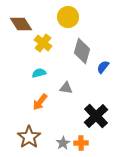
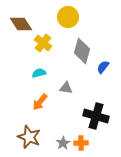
black cross: rotated 30 degrees counterclockwise
brown star: rotated 15 degrees counterclockwise
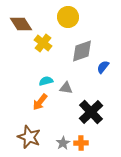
gray diamond: rotated 55 degrees clockwise
cyan semicircle: moved 7 px right, 8 px down
black cross: moved 5 px left, 4 px up; rotated 30 degrees clockwise
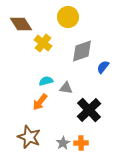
black cross: moved 2 px left, 2 px up
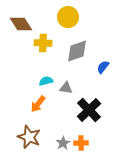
yellow cross: rotated 36 degrees counterclockwise
gray diamond: moved 5 px left
orange arrow: moved 2 px left, 2 px down
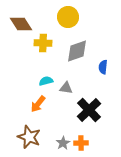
blue semicircle: rotated 32 degrees counterclockwise
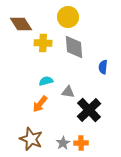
gray diamond: moved 3 px left, 4 px up; rotated 75 degrees counterclockwise
gray triangle: moved 2 px right, 4 px down
orange arrow: moved 2 px right
brown star: moved 2 px right, 2 px down
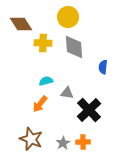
gray triangle: moved 1 px left, 1 px down
orange cross: moved 2 px right, 1 px up
